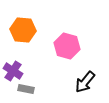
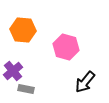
pink hexagon: moved 1 px left, 1 px down
purple cross: rotated 18 degrees clockwise
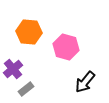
orange hexagon: moved 6 px right, 2 px down
purple cross: moved 2 px up
gray rectangle: rotated 49 degrees counterclockwise
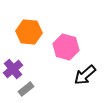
black arrow: moved 7 px up; rotated 10 degrees clockwise
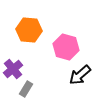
orange hexagon: moved 2 px up
black arrow: moved 5 px left
gray rectangle: rotated 21 degrees counterclockwise
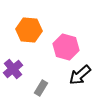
gray rectangle: moved 15 px right, 1 px up
